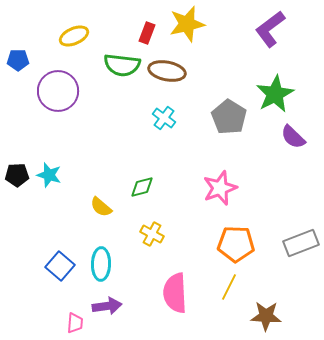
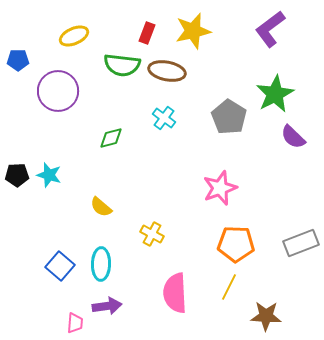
yellow star: moved 6 px right, 7 px down
green diamond: moved 31 px left, 49 px up
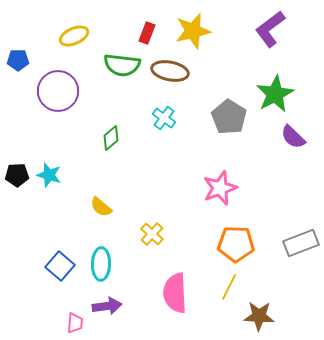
brown ellipse: moved 3 px right
green diamond: rotated 25 degrees counterclockwise
yellow cross: rotated 15 degrees clockwise
brown star: moved 7 px left
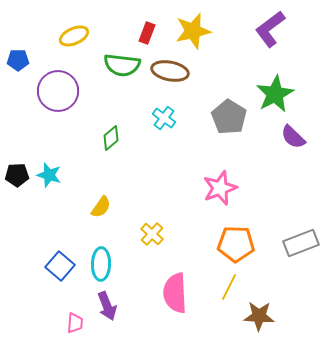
yellow semicircle: rotated 95 degrees counterclockwise
purple arrow: rotated 76 degrees clockwise
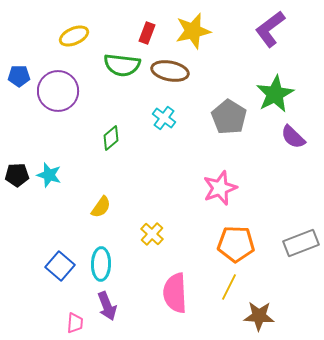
blue pentagon: moved 1 px right, 16 px down
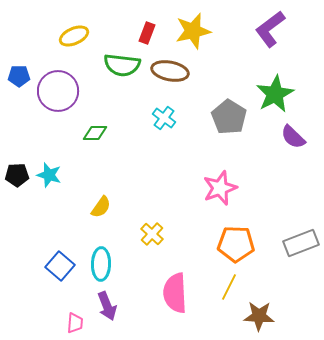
green diamond: moved 16 px left, 5 px up; rotated 40 degrees clockwise
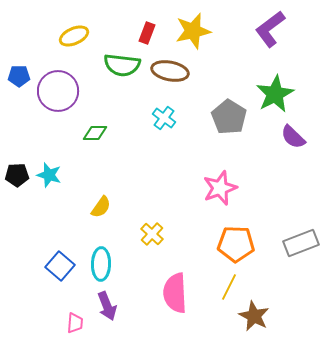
brown star: moved 5 px left; rotated 24 degrees clockwise
